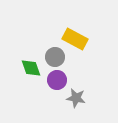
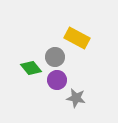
yellow rectangle: moved 2 px right, 1 px up
green diamond: rotated 20 degrees counterclockwise
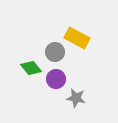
gray circle: moved 5 px up
purple circle: moved 1 px left, 1 px up
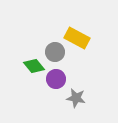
green diamond: moved 3 px right, 2 px up
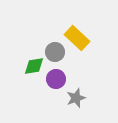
yellow rectangle: rotated 15 degrees clockwise
green diamond: rotated 60 degrees counterclockwise
gray star: rotated 30 degrees counterclockwise
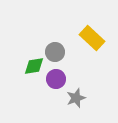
yellow rectangle: moved 15 px right
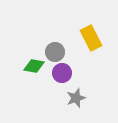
yellow rectangle: moved 1 px left; rotated 20 degrees clockwise
green diamond: rotated 20 degrees clockwise
purple circle: moved 6 px right, 6 px up
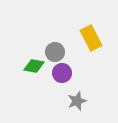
gray star: moved 1 px right, 3 px down
